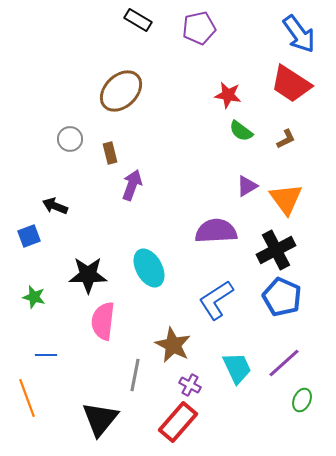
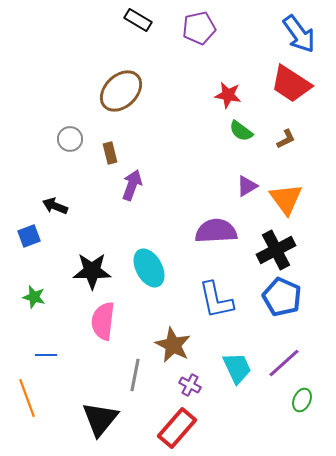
black star: moved 4 px right, 4 px up
blue L-shape: rotated 69 degrees counterclockwise
red rectangle: moved 1 px left, 6 px down
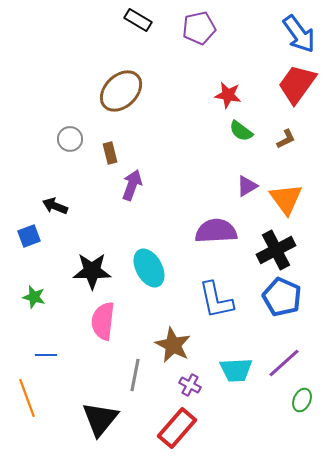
red trapezoid: moved 6 px right; rotated 93 degrees clockwise
cyan trapezoid: moved 1 px left, 2 px down; rotated 112 degrees clockwise
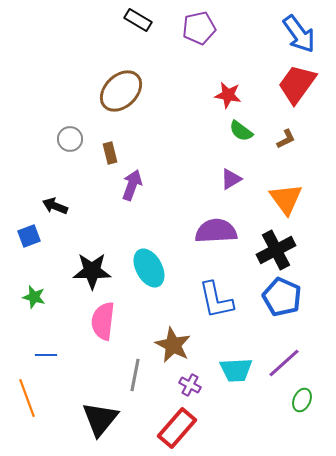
purple triangle: moved 16 px left, 7 px up
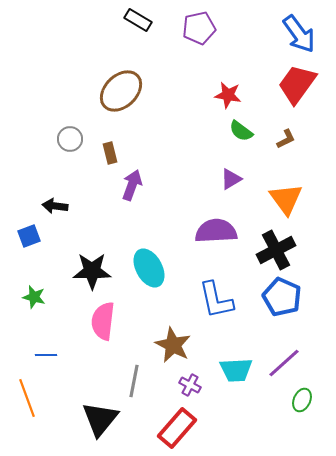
black arrow: rotated 15 degrees counterclockwise
gray line: moved 1 px left, 6 px down
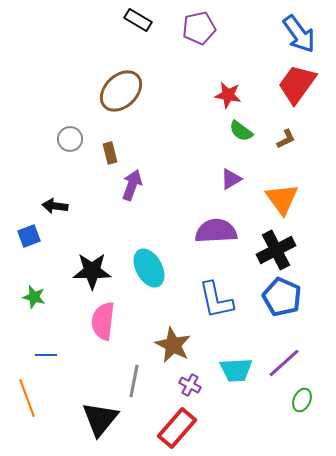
orange triangle: moved 4 px left
